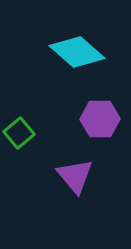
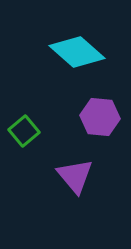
purple hexagon: moved 2 px up; rotated 6 degrees clockwise
green square: moved 5 px right, 2 px up
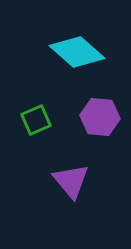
green square: moved 12 px right, 11 px up; rotated 16 degrees clockwise
purple triangle: moved 4 px left, 5 px down
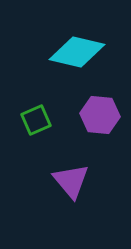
cyan diamond: rotated 28 degrees counterclockwise
purple hexagon: moved 2 px up
